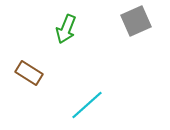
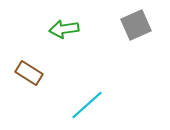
gray square: moved 4 px down
green arrow: moved 2 px left; rotated 60 degrees clockwise
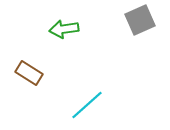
gray square: moved 4 px right, 5 px up
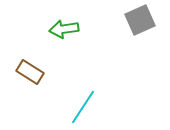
brown rectangle: moved 1 px right, 1 px up
cyan line: moved 4 px left, 2 px down; rotated 15 degrees counterclockwise
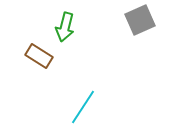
green arrow: moved 1 px right, 2 px up; rotated 68 degrees counterclockwise
brown rectangle: moved 9 px right, 16 px up
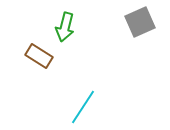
gray square: moved 2 px down
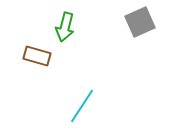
brown rectangle: moved 2 px left; rotated 16 degrees counterclockwise
cyan line: moved 1 px left, 1 px up
